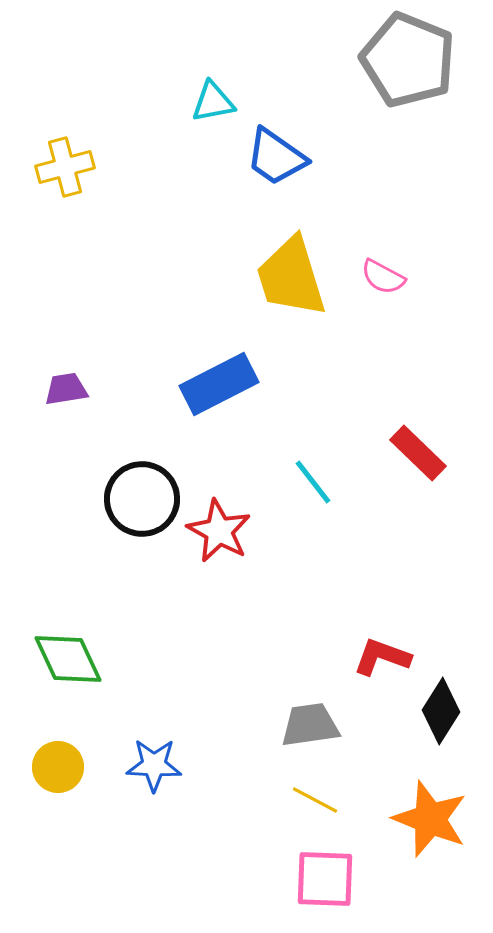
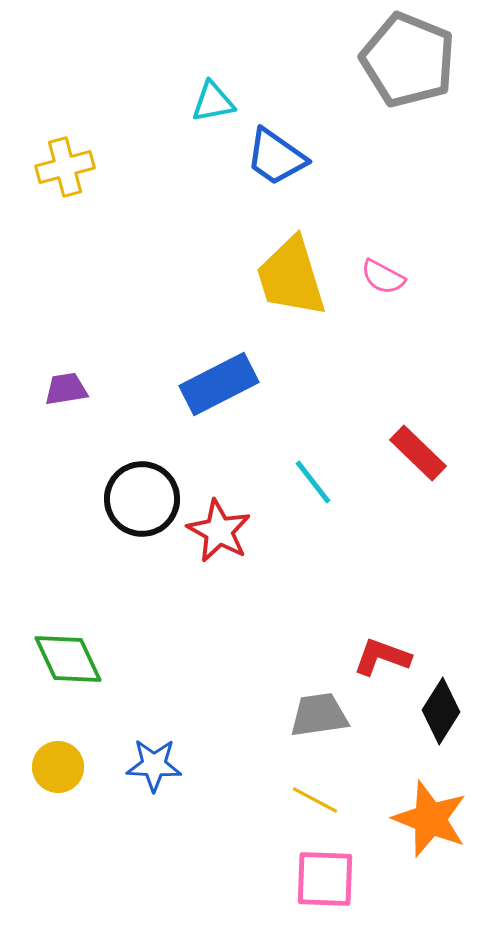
gray trapezoid: moved 9 px right, 10 px up
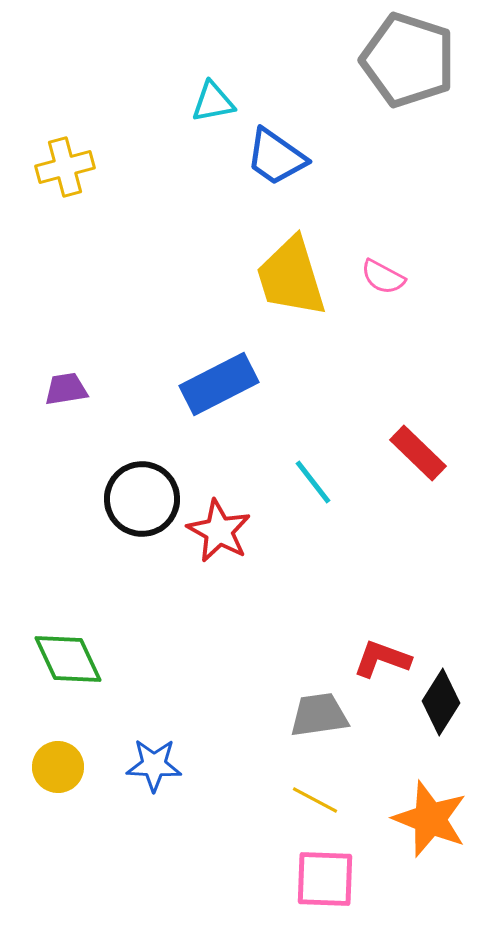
gray pentagon: rotated 4 degrees counterclockwise
red L-shape: moved 2 px down
black diamond: moved 9 px up
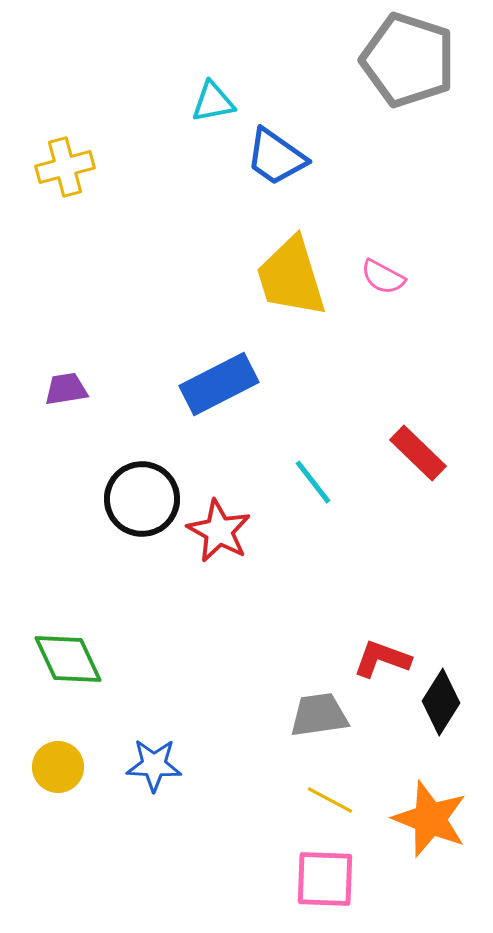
yellow line: moved 15 px right
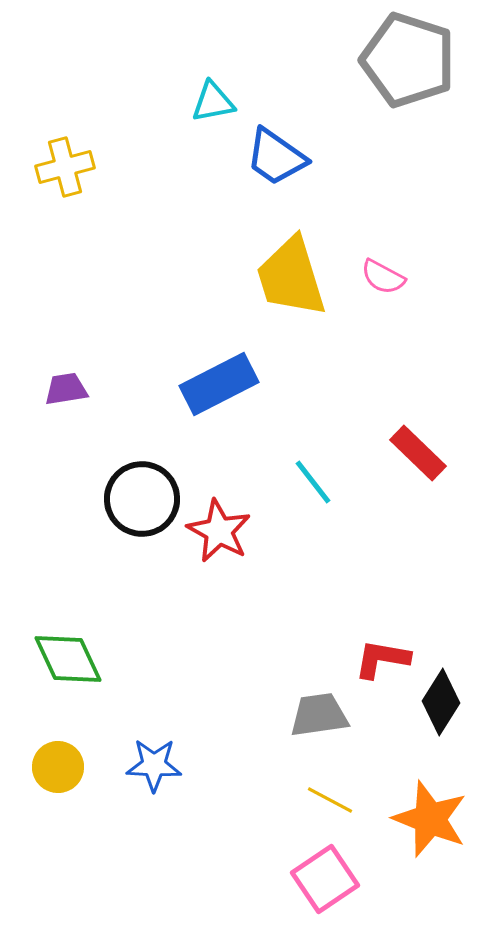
red L-shape: rotated 10 degrees counterclockwise
pink square: rotated 36 degrees counterclockwise
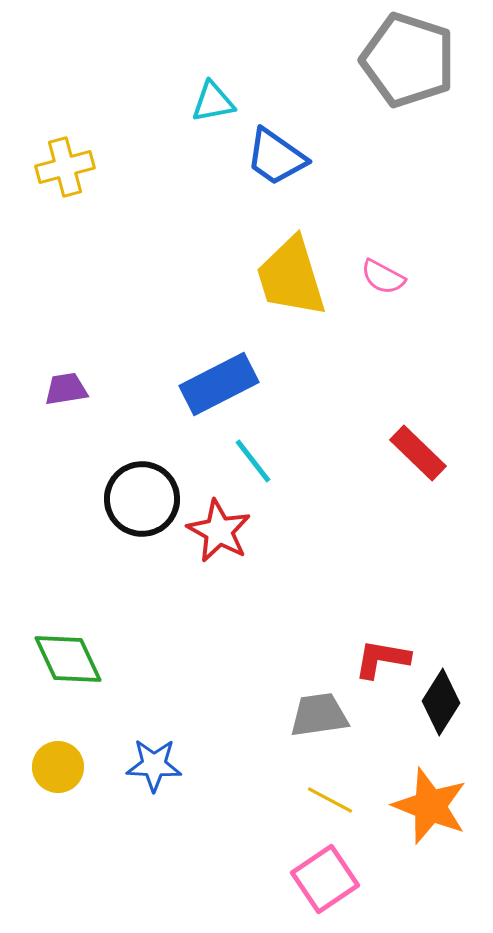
cyan line: moved 60 px left, 21 px up
orange star: moved 13 px up
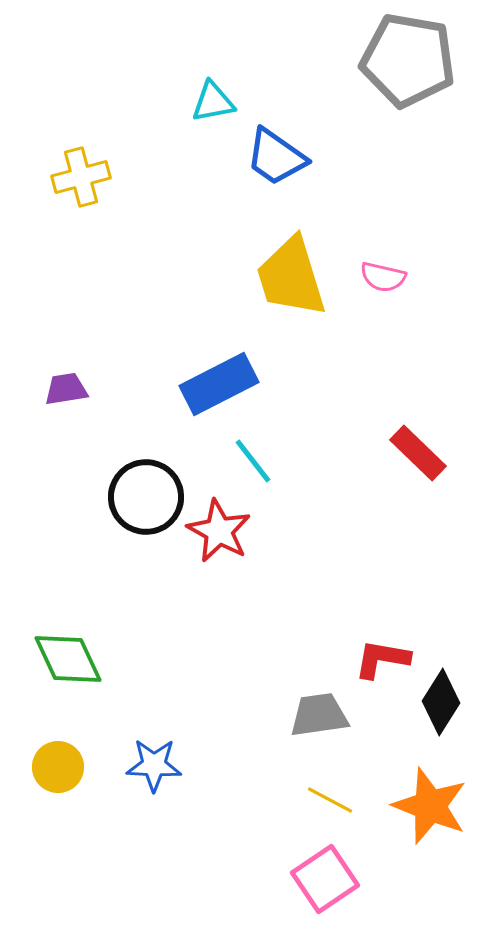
gray pentagon: rotated 8 degrees counterclockwise
yellow cross: moved 16 px right, 10 px down
pink semicircle: rotated 15 degrees counterclockwise
black circle: moved 4 px right, 2 px up
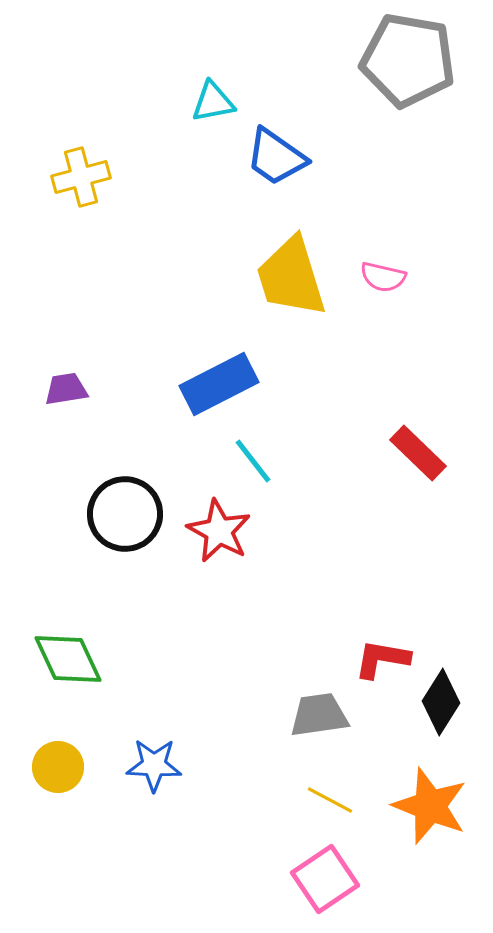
black circle: moved 21 px left, 17 px down
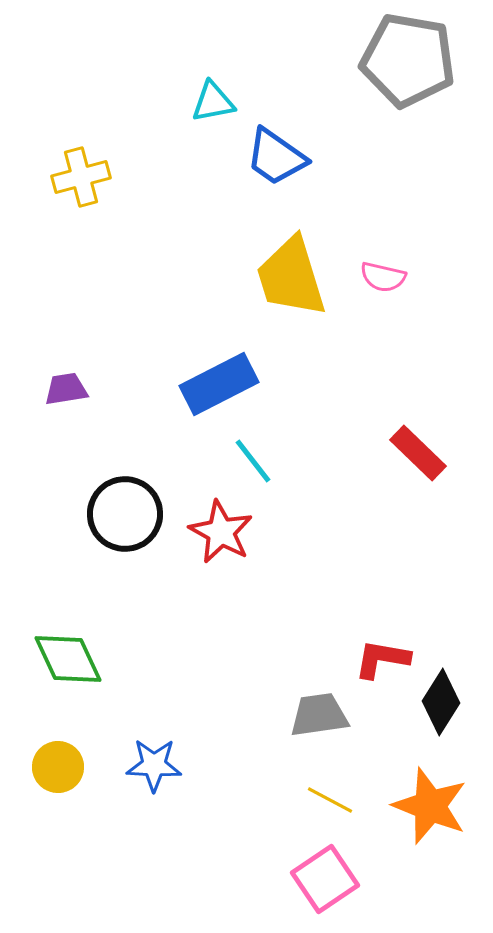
red star: moved 2 px right, 1 px down
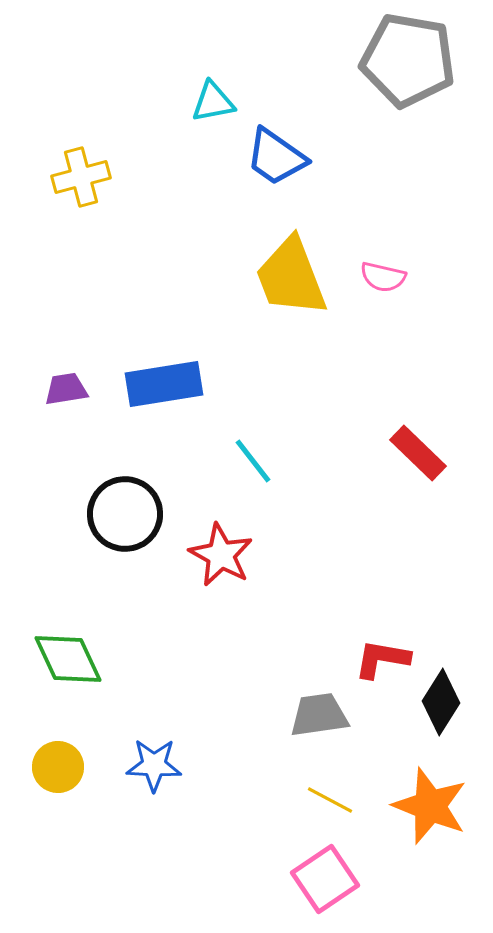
yellow trapezoid: rotated 4 degrees counterclockwise
blue rectangle: moved 55 px left; rotated 18 degrees clockwise
red star: moved 23 px down
